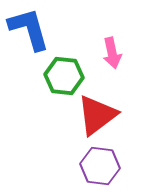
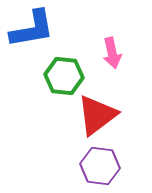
blue L-shape: moved 3 px right; rotated 96 degrees clockwise
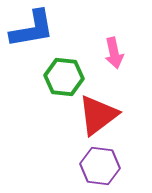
pink arrow: moved 2 px right
green hexagon: moved 1 px down
red triangle: moved 1 px right
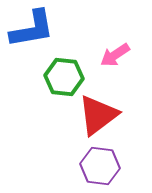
pink arrow: moved 1 px right, 2 px down; rotated 68 degrees clockwise
